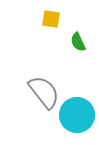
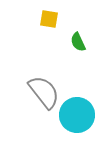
yellow square: moved 2 px left
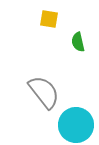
green semicircle: rotated 12 degrees clockwise
cyan circle: moved 1 px left, 10 px down
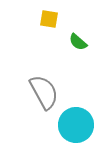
green semicircle: rotated 36 degrees counterclockwise
gray semicircle: rotated 9 degrees clockwise
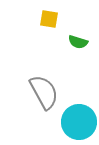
green semicircle: rotated 24 degrees counterclockwise
cyan circle: moved 3 px right, 3 px up
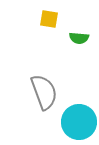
green semicircle: moved 1 px right, 4 px up; rotated 12 degrees counterclockwise
gray semicircle: rotated 9 degrees clockwise
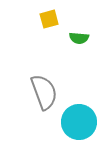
yellow square: rotated 24 degrees counterclockwise
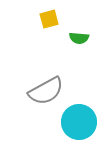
gray semicircle: moved 2 px right, 1 px up; rotated 81 degrees clockwise
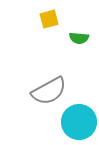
gray semicircle: moved 3 px right
